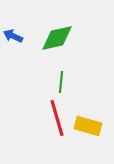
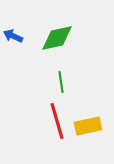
green line: rotated 15 degrees counterclockwise
red line: moved 3 px down
yellow rectangle: rotated 28 degrees counterclockwise
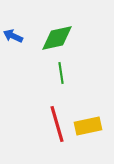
green line: moved 9 px up
red line: moved 3 px down
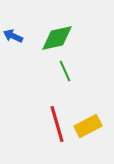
green line: moved 4 px right, 2 px up; rotated 15 degrees counterclockwise
yellow rectangle: rotated 16 degrees counterclockwise
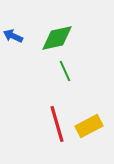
yellow rectangle: moved 1 px right
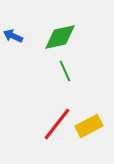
green diamond: moved 3 px right, 1 px up
red line: rotated 54 degrees clockwise
